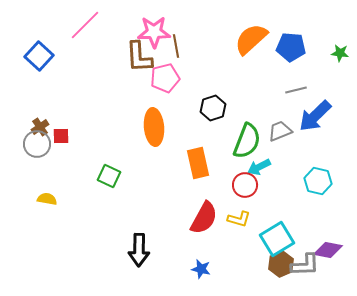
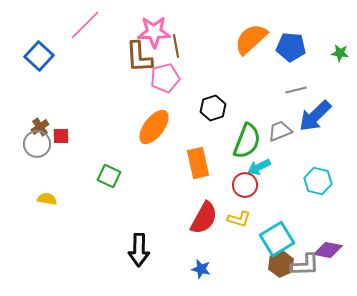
orange ellipse: rotated 42 degrees clockwise
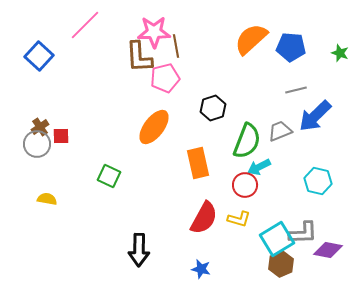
green star: rotated 12 degrees clockwise
gray L-shape: moved 2 px left, 32 px up
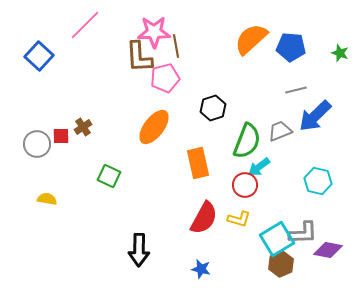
brown cross: moved 43 px right
cyan arrow: rotated 10 degrees counterclockwise
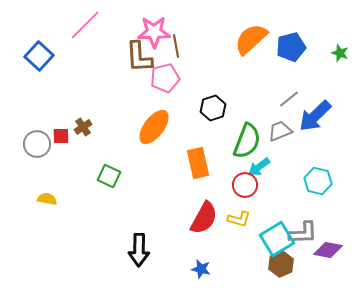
blue pentagon: rotated 20 degrees counterclockwise
gray line: moved 7 px left, 9 px down; rotated 25 degrees counterclockwise
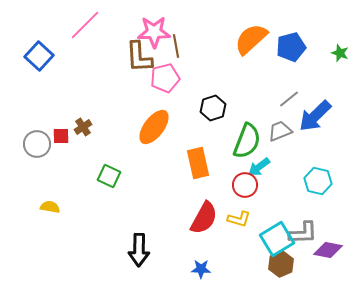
yellow semicircle: moved 3 px right, 8 px down
blue star: rotated 12 degrees counterclockwise
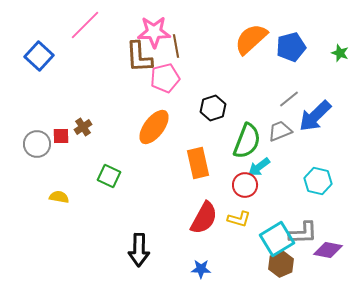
yellow semicircle: moved 9 px right, 10 px up
